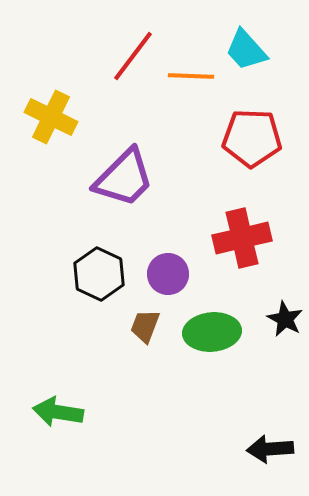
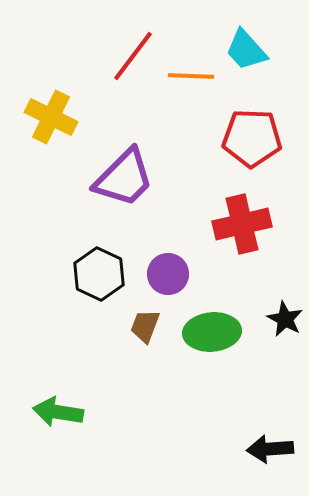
red cross: moved 14 px up
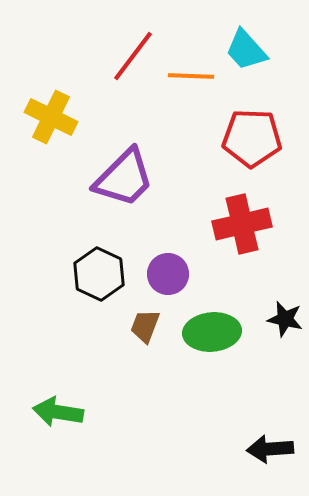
black star: rotated 15 degrees counterclockwise
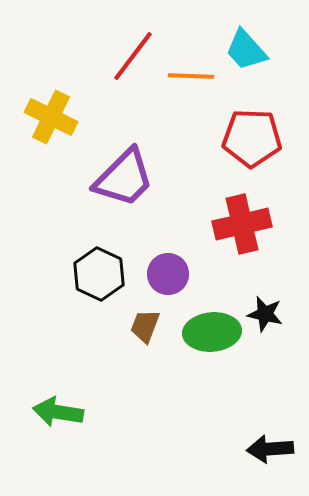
black star: moved 20 px left, 5 px up
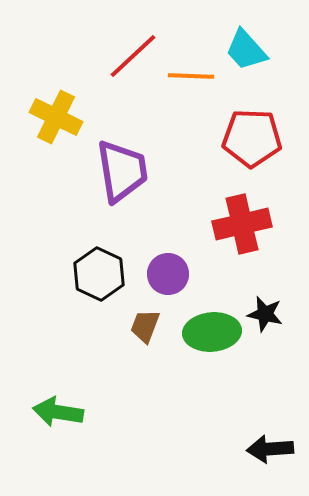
red line: rotated 10 degrees clockwise
yellow cross: moved 5 px right
purple trapezoid: moved 2 px left, 7 px up; rotated 54 degrees counterclockwise
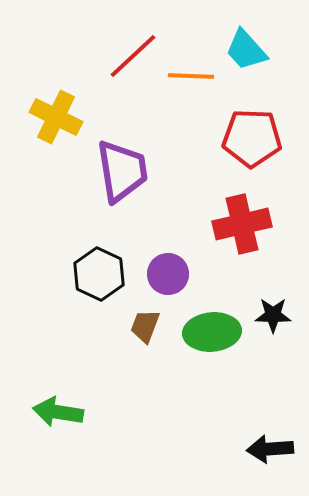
black star: moved 8 px right, 1 px down; rotated 12 degrees counterclockwise
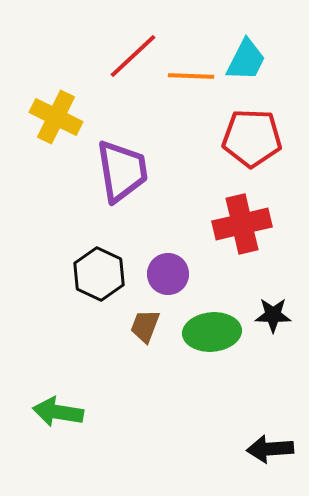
cyan trapezoid: moved 10 px down; rotated 111 degrees counterclockwise
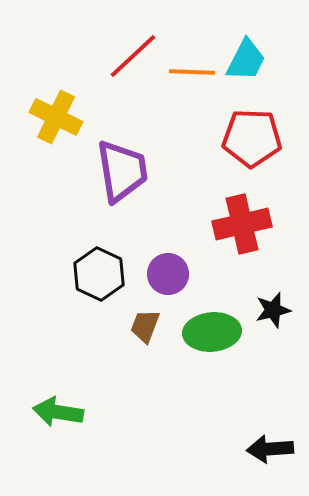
orange line: moved 1 px right, 4 px up
black star: moved 5 px up; rotated 15 degrees counterclockwise
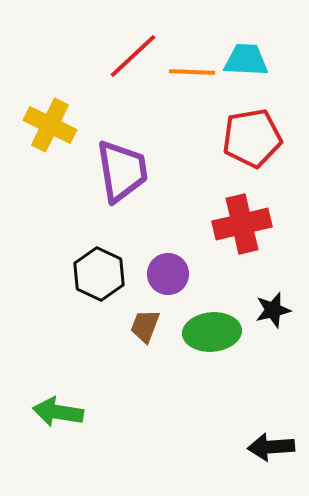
cyan trapezoid: rotated 114 degrees counterclockwise
yellow cross: moved 6 px left, 8 px down
red pentagon: rotated 12 degrees counterclockwise
black arrow: moved 1 px right, 2 px up
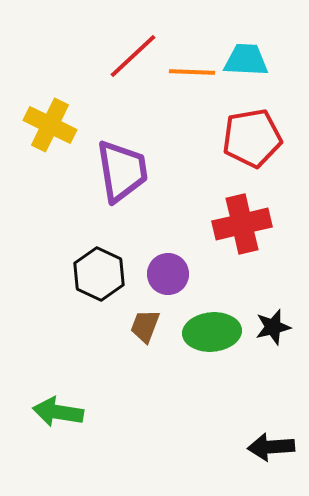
black star: moved 17 px down
